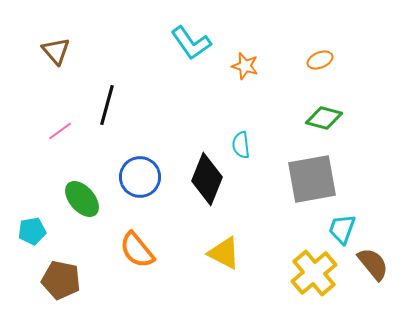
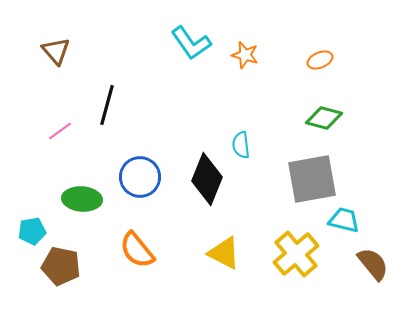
orange star: moved 11 px up
green ellipse: rotated 45 degrees counterclockwise
cyan trapezoid: moved 2 px right, 9 px up; rotated 84 degrees clockwise
yellow cross: moved 18 px left, 19 px up
brown pentagon: moved 14 px up
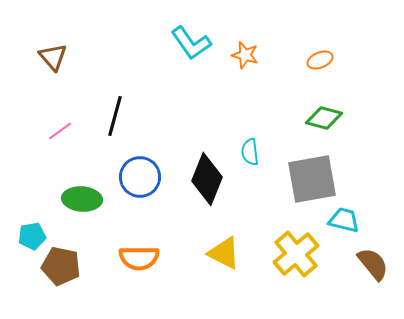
brown triangle: moved 3 px left, 6 px down
black line: moved 8 px right, 11 px down
cyan semicircle: moved 9 px right, 7 px down
cyan pentagon: moved 5 px down
orange semicircle: moved 2 px right, 8 px down; rotated 51 degrees counterclockwise
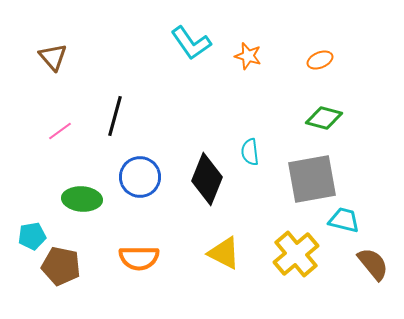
orange star: moved 3 px right, 1 px down
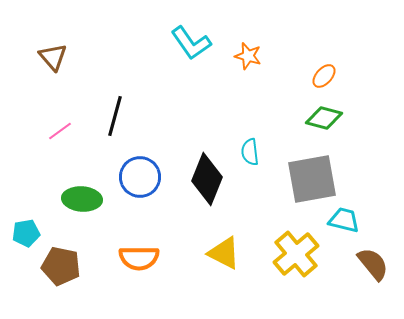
orange ellipse: moved 4 px right, 16 px down; rotated 25 degrees counterclockwise
cyan pentagon: moved 6 px left, 3 px up
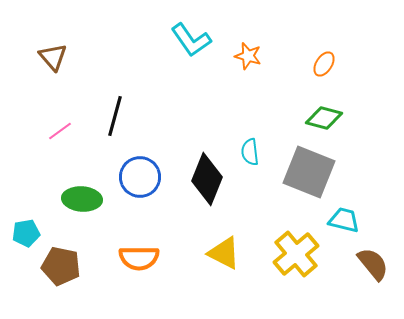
cyan L-shape: moved 3 px up
orange ellipse: moved 12 px up; rotated 10 degrees counterclockwise
gray square: moved 3 px left, 7 px up; rotated 32 degrees clockwise
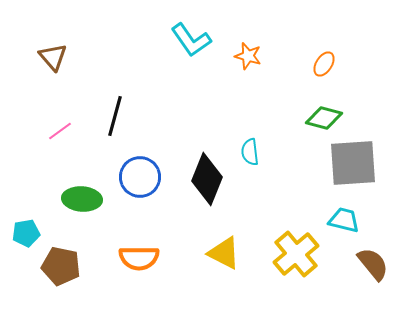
gray square: moved 44 px right, 9 px up; rotated 26 degrees counterclockwise
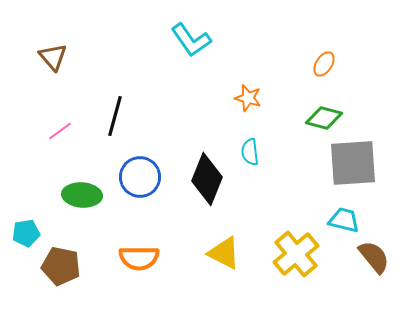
orange star: moved 42 px down
green ellipse: moved 4 px up
brown semicircle: moved 1 px right, 7 px up
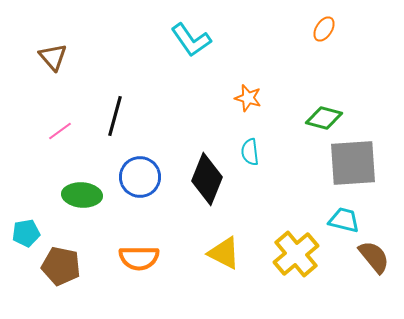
orange ellipse: moved 35 px up
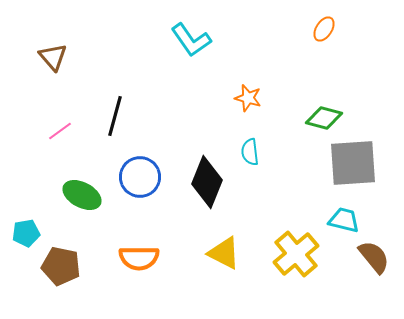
black diamond: moved 3 px down
green ellipse: rotated 24 degrees clockwise
